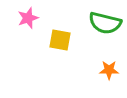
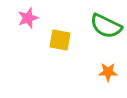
green semicircle: moved 1 px right, 3 px down; rotated 12 degrees clockwise
orange star: moved 1 px left, 2 px down
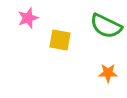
orange star: moved 1 px down
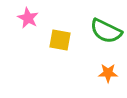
pink star: rotated 25 degrees counterclockwise
green semicircle: moved 5 px down
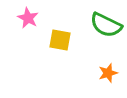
green semicircle: moved 6 px up
orange star: rotated 18 degrees counterclockwise
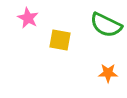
orange star: rotated 18 degrees clockwise
